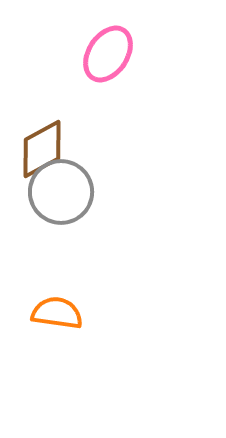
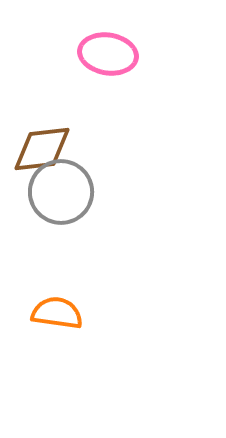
pink ellipse: rotated 66 degrees clockwise
brown diamond: rotated 22 degrees clockwise
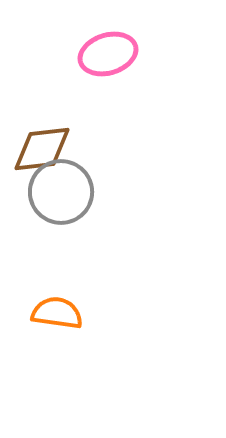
pink ellipse: rotated 26 degrees counterclockwise
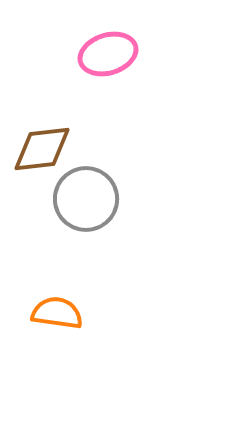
gray circle: moved 25 px right, 7 px down
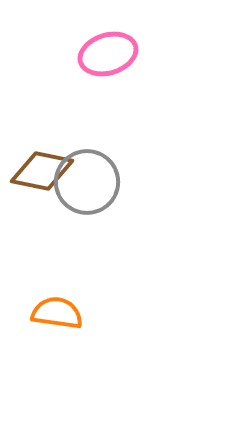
brown diamond: moved 22 px down; rotated 18 degrees clockwise
gray circle: moved 1 px right, 17 px up
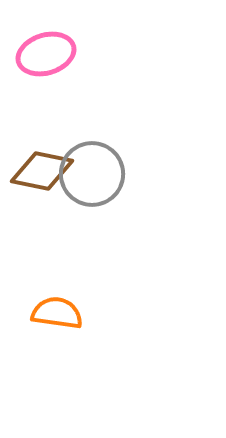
pink ellipse: moved 62 px left
gray circle: moved 5 px right, 8 px up
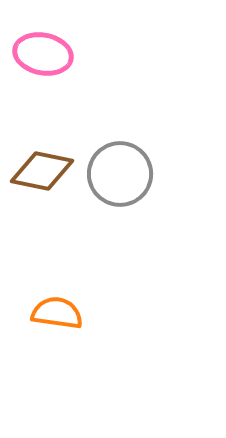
pink ellipse: moved 3 px left; rotated 28 degrees clockwise
gray circle: moved 28 px right
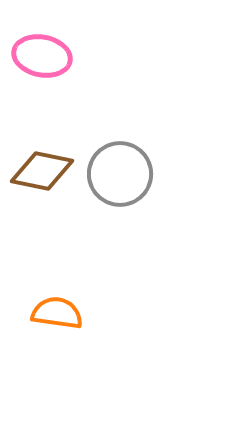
pink ellipse: moved 1 px left, 2 px down
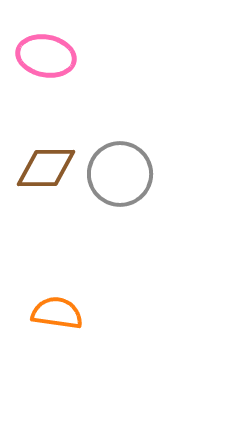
pink ellipse: moved 4 px right
brown diamond: moved 4 px right, 3 px up; rotated 12 degrees counterclockwise
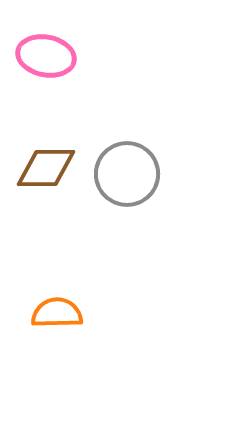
gray circle: moved 7 px right
orange semicircle: rotated 9 degrees counterclockwise
